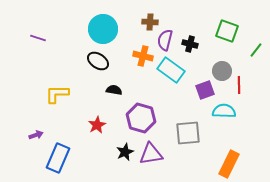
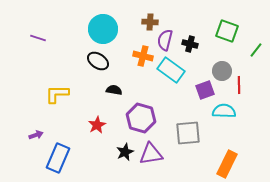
orange rectangle: moved 2 px left
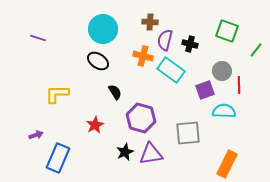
black semicircle: moved 1 px right, 2 px down; rotated 49 degrees clockwise
red star: moved 2 px left
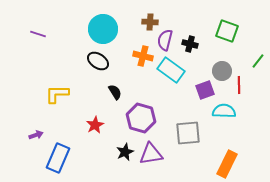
purple line: moved 4 px up
green line: moved 2 px right, 11 px down
